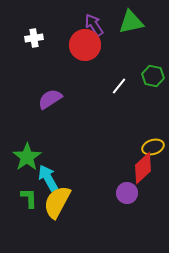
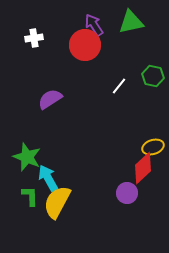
green star: rotated 16 degrees counterclockwise
green L-shape: moved 1 px right, 2 px up
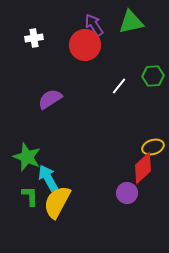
green hexagon: rotated 15 degrees counterclockwise
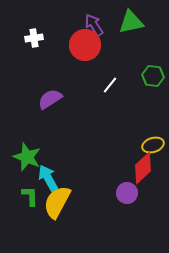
green hexagon: rotated 10 degrees clockwise
white line: moved 9 px left, 1 px up
yellow ellipse: moved 2 px up
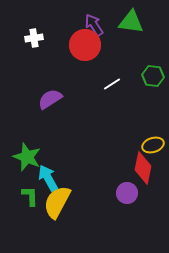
green triangle: rotated 20 degrees clockwise
white line: moved 2 px right, 1 px up; rotated 18 degrees clockwise
red diamond: rotated 36 degrees counterclockwise
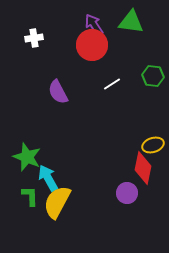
red circle: moved 7 px right
purple semicircle: moved 8 px right, 7 px up; rotated 85 degrees counterclockwise
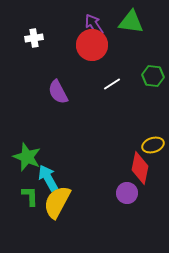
red diamond: moved 3 px left
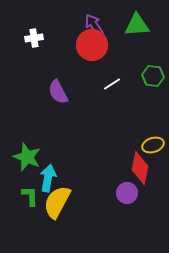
green triangle: moved 6 px right, 3 px down; rotated 12 degrees counterclockwise
cyan arrow: rotated 40 degrees clockwise
